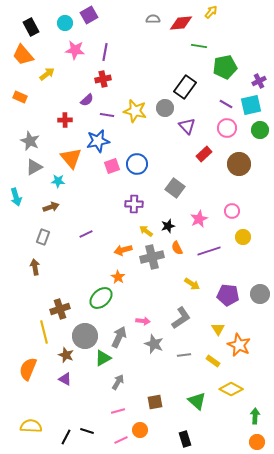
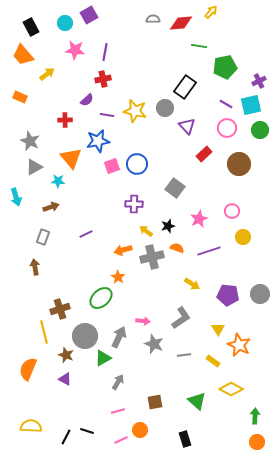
orange semicircle at (177, 248): rotated 136 degrees clockwise
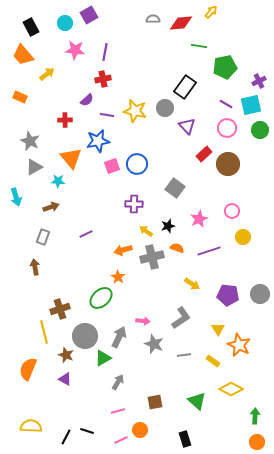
brown circle at (239, 164): moved 11 px left
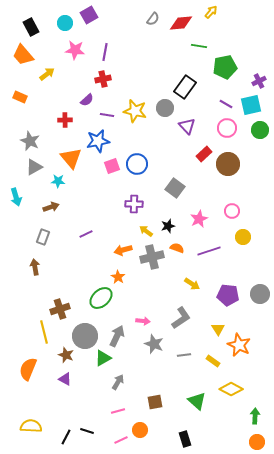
gray semicircle at (153, 19): rotated 128 degrees clockwise
gray arrow at (119, 337): moved 2 px left, 1 px up
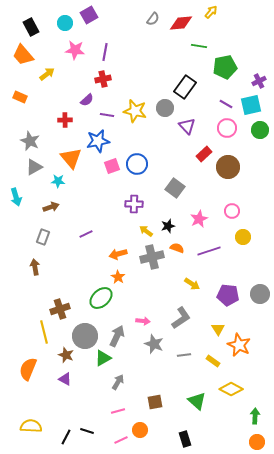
brown circle at (228, 164): moved 3 px down
orange arrow at (123, 250): moved 5 px left, 4 px down
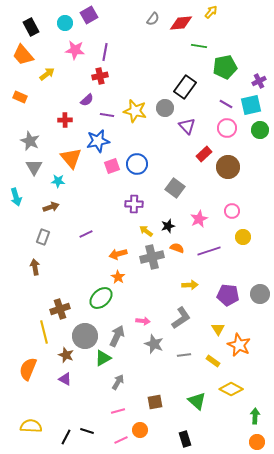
red cross at (103, 79): moved 3 px left, 3 px up
gray triangle at (34, 167): rotated 30 degrees counterclockwise
yellow arrow at (192, 284): moved 2 px left, 1 px down; rotated 35 degrees counterclockwise
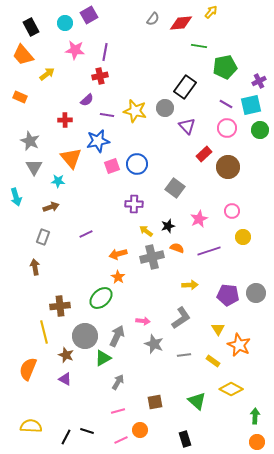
gray circle at (260, 294): moved 4 px left, 1 px up
brown cross at (60, 309): moved 3 px up; rotated 12 degrees clockwise
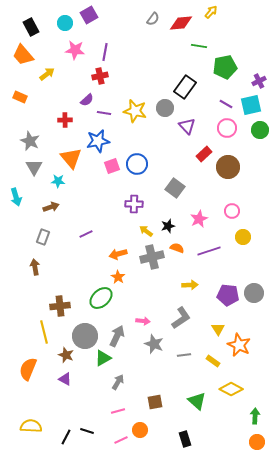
purple line at (107, 115): moved 3 px left, 2 px up
gray circle at (256, 293): moved 2 px left
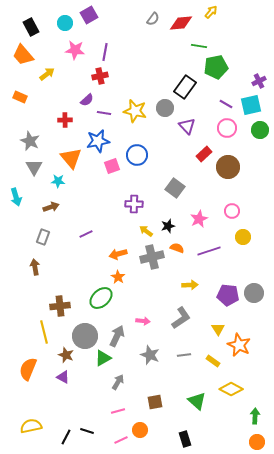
green pentagon at (225, 67): moved 9 px left
blue circle at (137, 164): moved 9 px up
gray star at (154, 344): moved 4 px left, 11 px down
purple triangle at (65, 379): moved 2 px left, 2 px up
yellow semicircle at (31, 426): rotated 15 degrees counterclockwise
